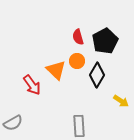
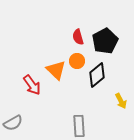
black diamond: rotated 20 degrees clockwise
yellow arrow: rotated 28 degrees clockwise
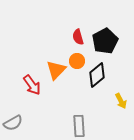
orange triangle: rotated 30 degrees clockwise
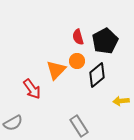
red arrow: moved 4 px down
yellow arrow: rotated 112 degrees clockwise
gray rectangle: rotated 30 degrees counterclockwise
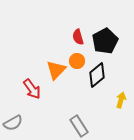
yellow arrow: moved 1 px up; rotated 112 degrees clockwise
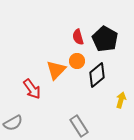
black pentagon: moved 2 px up; rotated 15 degrees counterclockwise
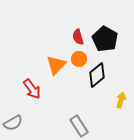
orange circle: moved 2 px right, 2 px up
orange triangle: moved 5 px up
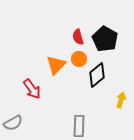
gray rectangle: rotated 35 degrees clockwise
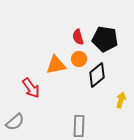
black pentagon: rotated 20 degrees counterclockwise
orange triangle: rotated 35 degrees clockwise
red arrow: moved 1 px left, 1 px up
gray semicircle: moved 2 px right, 1 px up; rotated 12 degrees counterclockwise
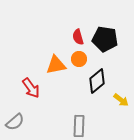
black diamond: moved 6 px down
yellow arrow: rotated 112 degrees clockwise
